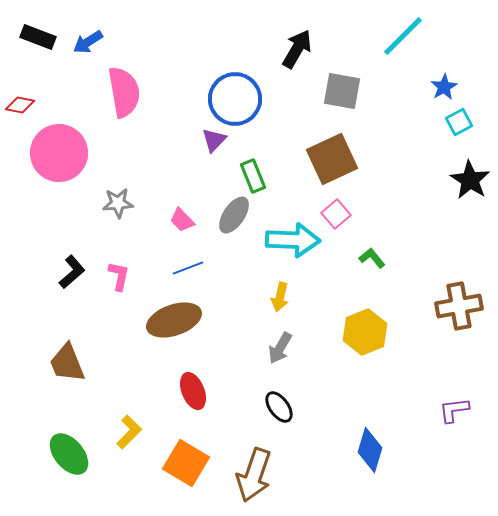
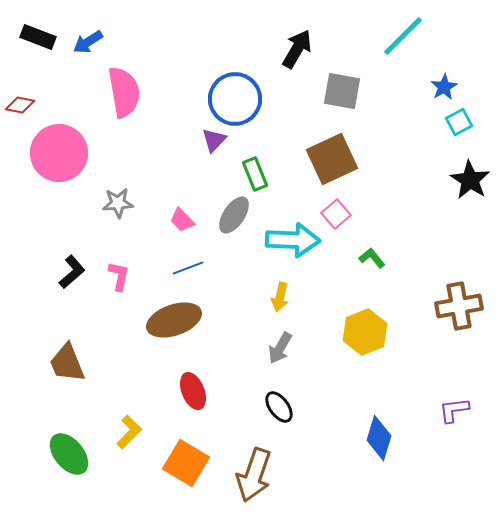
green rectangle: moved 2 px right, 2 px up
blue diamond: moved 9 px right, 12 px up
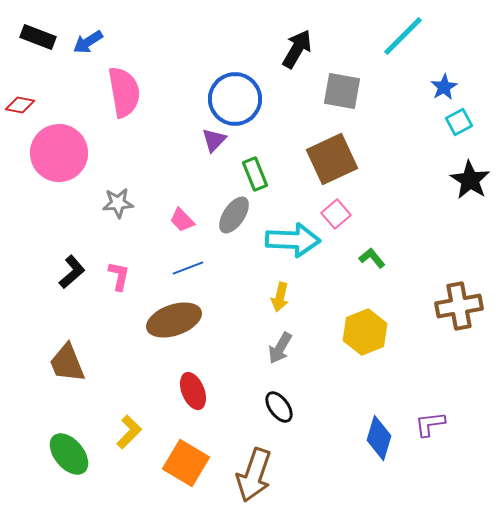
purple L-shape: moved 24 px left, 14 px down
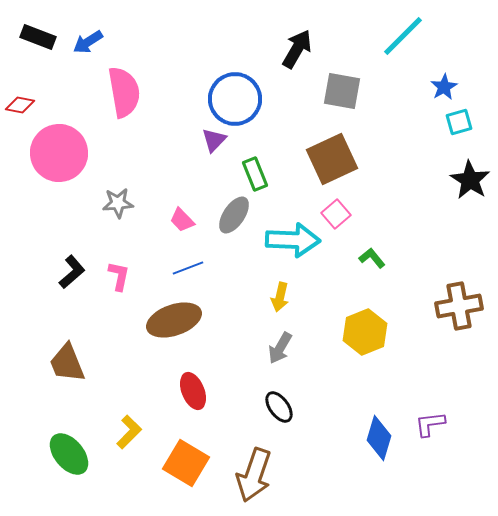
cyan square: rotated 12 degrees clockwise
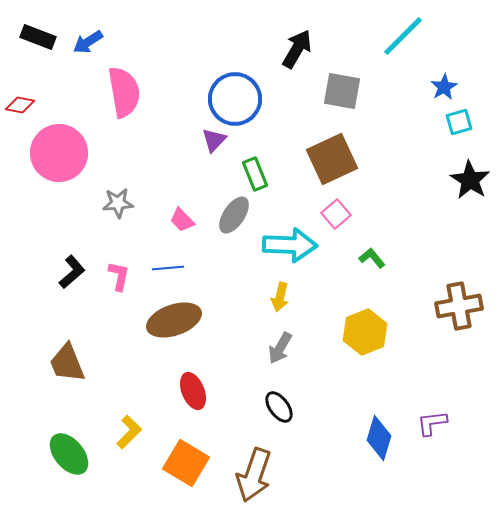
cyan arrow: moved 3 px left, 5 px down
blue line: moved 20 px left; rotated 16 degrees clockwise
purple L-shape: moved 2 px right, 1 px up
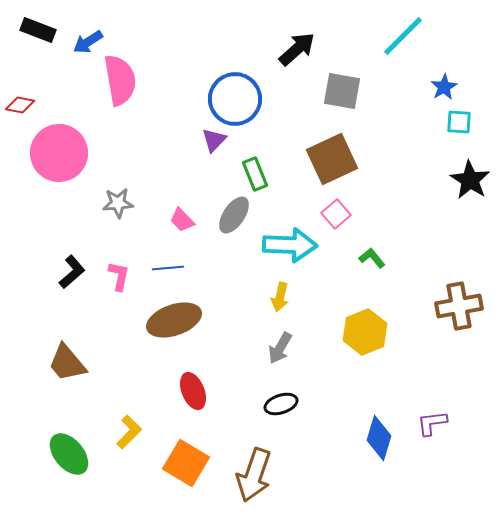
black rectangle: moved 7 px up
black arrow: rotated 18 degrees clockwise
pink semicircle: moved 4 px left, 12 px up
cyan square: rotated 20 degrees clockwise
brown trapezoid: rotated 18 degrees counterclockwise
black ellipse: moved 2 px right, 3 px up; rotated 72 degrees counterclockwise
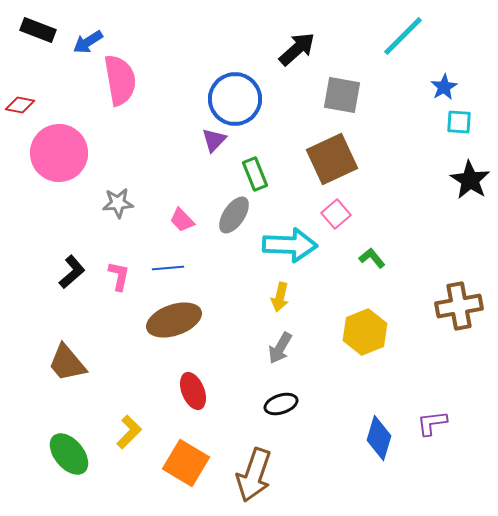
gray square: moved 4 px down
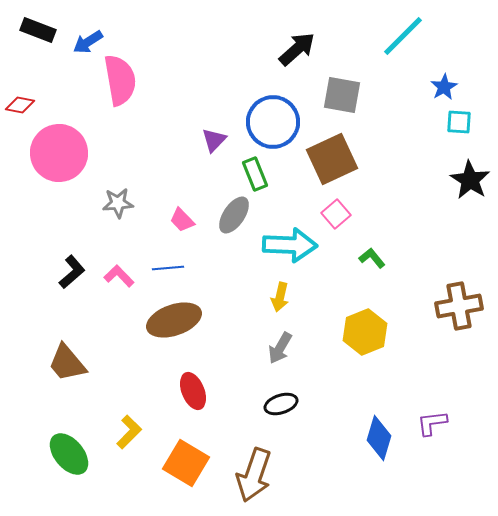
blue circle: moved 38 px right, 23 px down
pink L-shape: rotated 56 degrees counterclockwise
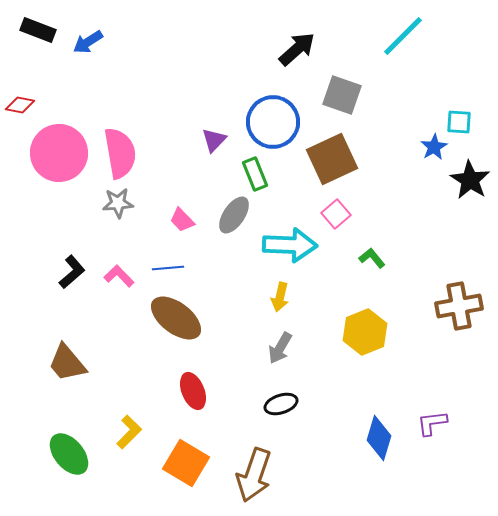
pink semicircle: moved 73 px down
blue star: moved 10 px left, 60 px down
gray square: rotated 9 degrees clockwise
brown ellipse: moved 2 px right, 2 px up; rotated 56 degrees clockwise
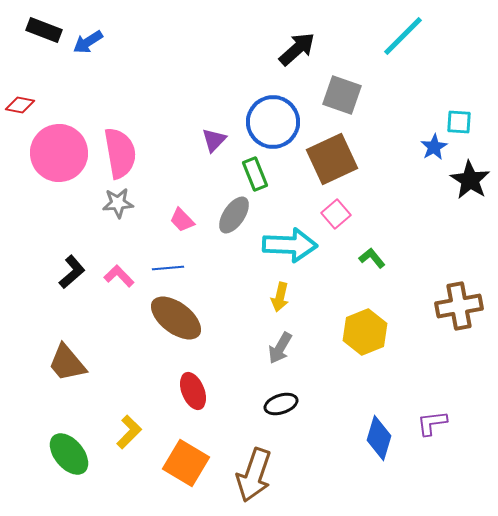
black rectangle: moved 6 px right
